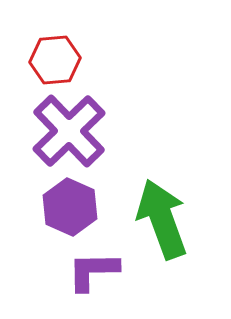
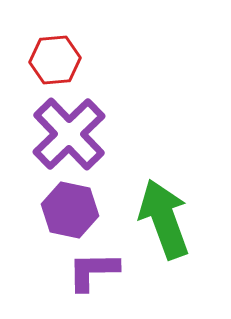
purple cross: moved 3 px down
purple hexagon: moved 3 px down; rotated 12 degrees counterclockwise
green arrow: moved 2 px right
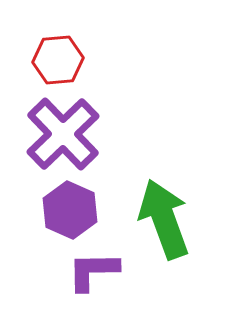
red hexagon: moved 3 px right
purple cross: moved 6 px left
purple hexagon: rotated 12 degrees clockwise
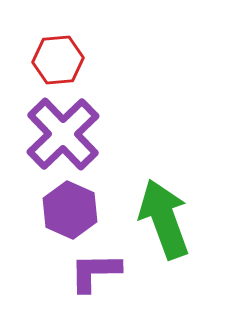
purple L-shape: moved 2 px right, 1 px down
